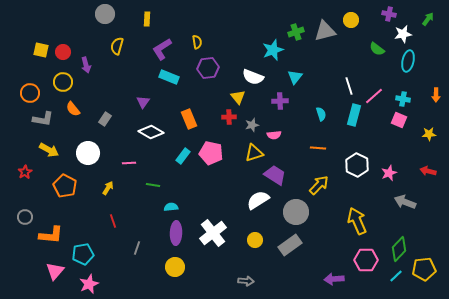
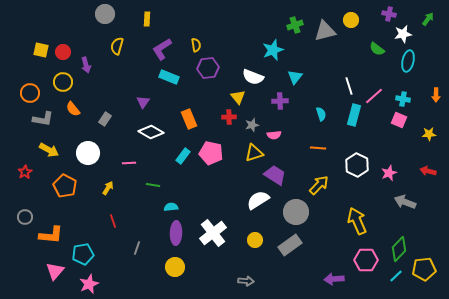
green cross at (296, 32): moved 1 px left, 7 px up
yellow semicircle at (197, 42): moved 1 px left, 3 px down
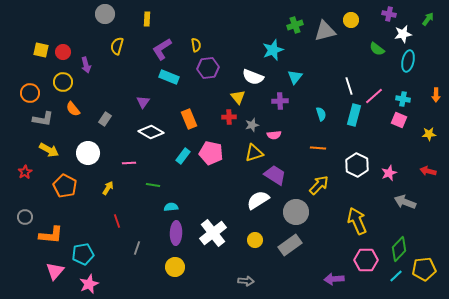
red line at (113, 221): moved 4 px right
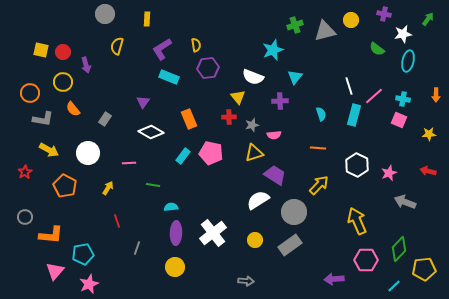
purple cross at (389, 14): moved 5 px left
gray circle at (296, 212): moved 2 px left
cyan line at (396, 276): moved 2 px left, 10 px down
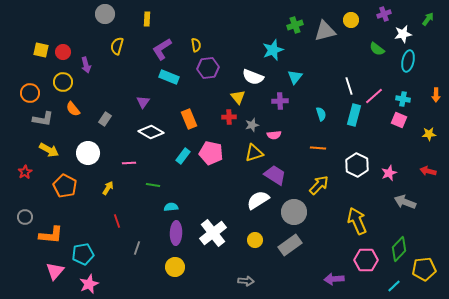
purple cross at (384, 14): rotated 32 degrees counterclockwise
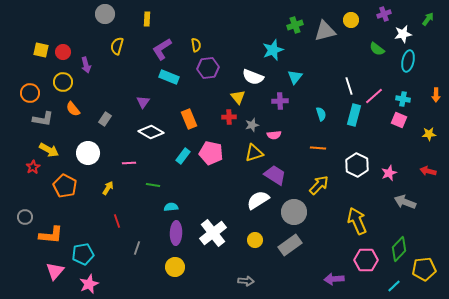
red star at (25, 172): moved 8 px right, 5 px up
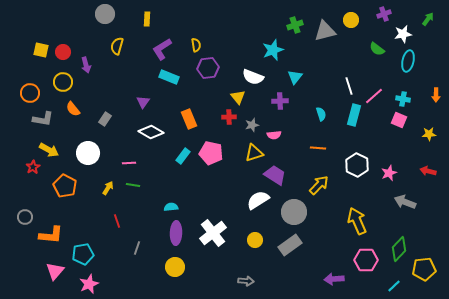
green line at (153, 185): moved 20 px left
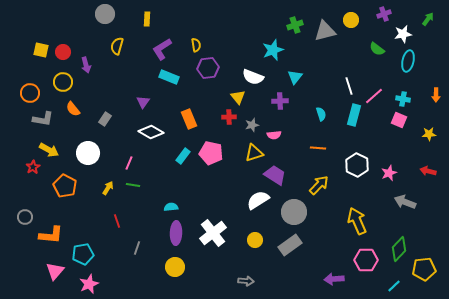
pink line at (129, 163): rotated 64 degrees counterclockwise
